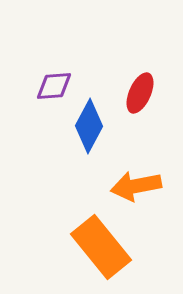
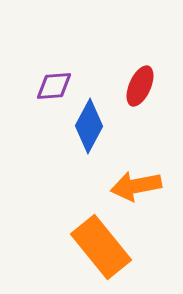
red ellipse: moved 7 px up
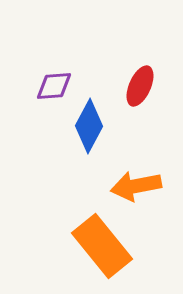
orange rectangle: moved 1 px right, 1 px up
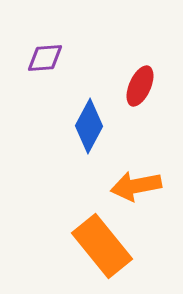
purple diamond: moved 9 px left, 28 px up
